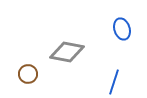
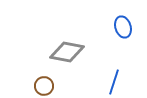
blue ellipse: moved 1 px right, 2 px up
brown circle: moved 16 px right, 12 px down
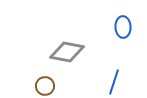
blue ellipse: rotated 15 degrees clockwise
brown circle: moved 1 px right
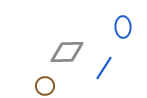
gray diamond: rotated 12 degrees counterclockwise
blue line: moved 10 px left, 14 px up; rotated 15 degrees clockwise
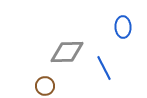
blue line: rotated 60 degrees counterclockwise
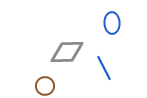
blue ellipse: moved 11 px left, 4 px up
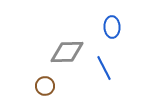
blue ellipse: moved 4 px down
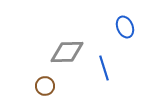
blue ellipse: moved 13 px right; rotated 20 degrees counterclockwise
blue line: rotated 10 degrees clockwise
